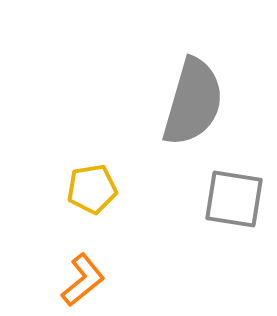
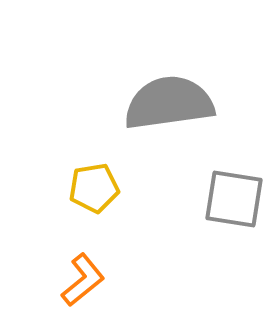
gray semicircle: moved 24 px left, 1 px down; rotated 114 degrees counterclockwise
yellow pentagon: moved 2 px right, 1 px up
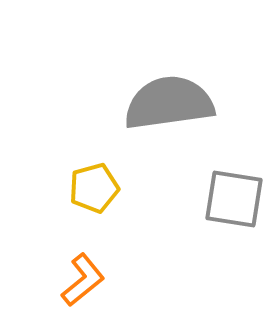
yellow pentagon: rotated 6 degrees counterclockwise
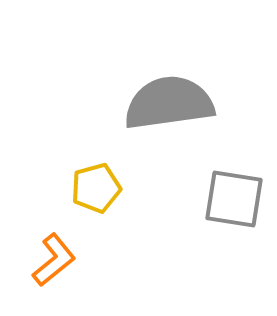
yellow pentagon: moved 2 px right
orange L-shape: moved 29 px left, 20 px up
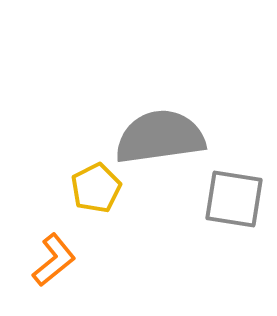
gray semicircle: moved 9 px left, 34 px down
yellow pentagon: rotated 12 degrees counterclockwise
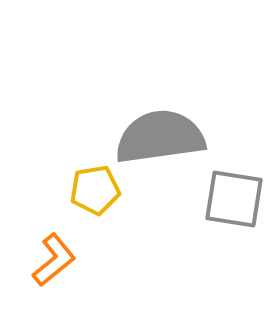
yellow pentagon: moved 1 px left, 2 px down; rotated 18 degrees clockwise
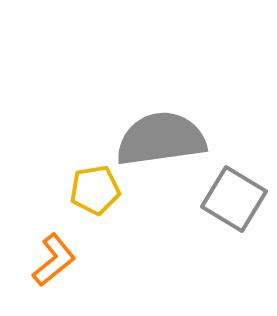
gray semicircle: moved 1 px right, 2 px down
gray square: rotated 22 degrees clockwise
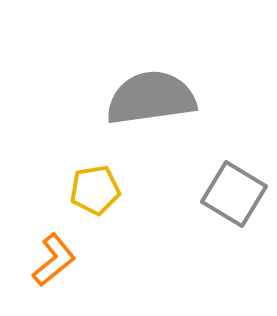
gray semicircle: moved 10 px left, 41 px up
gray square: moved 5 px up
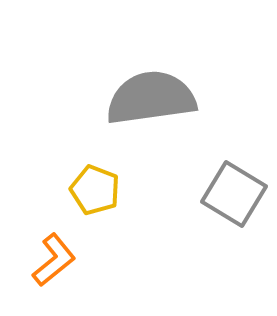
yellow pentagon: rotated 30 degrees clockwise
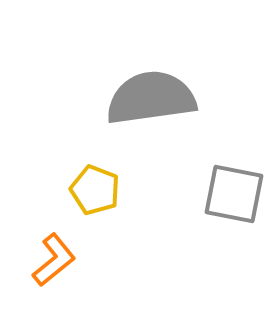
gray square: rotated 20 degrees counterclockwise
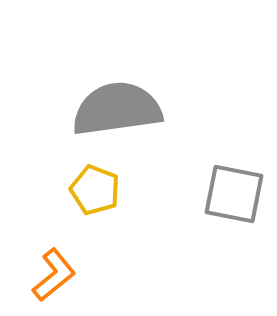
gray semicircle: moved 34 px left, 11 px down
orange L-shape: moved 15 px down
